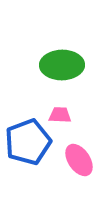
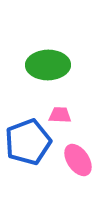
green ellipse: moved 14 px left
pink ellipse: moved 1 px left
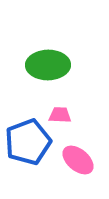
pink ellipse: rotated 16 degrees counterclockwise
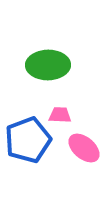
blue pentagon: moved 2 px up
pink ellipse: moved 6 px right, 12 px up
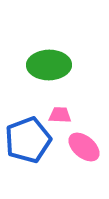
green ellipse: moved 1 px right
pink ellipse: moved 1 px up
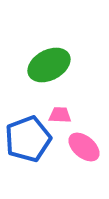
green ellipse: rotated 27 degrees counterclockwise
blue pentagon: moved 1 px up
